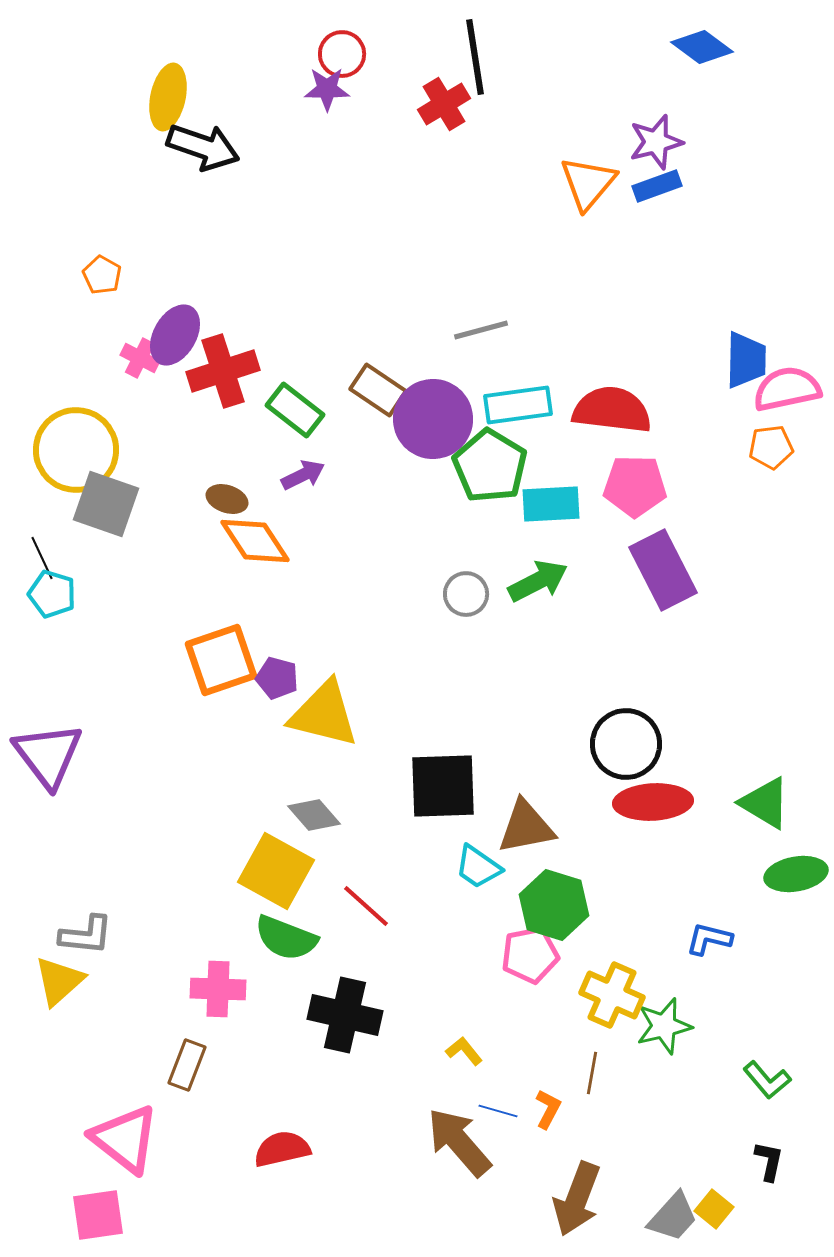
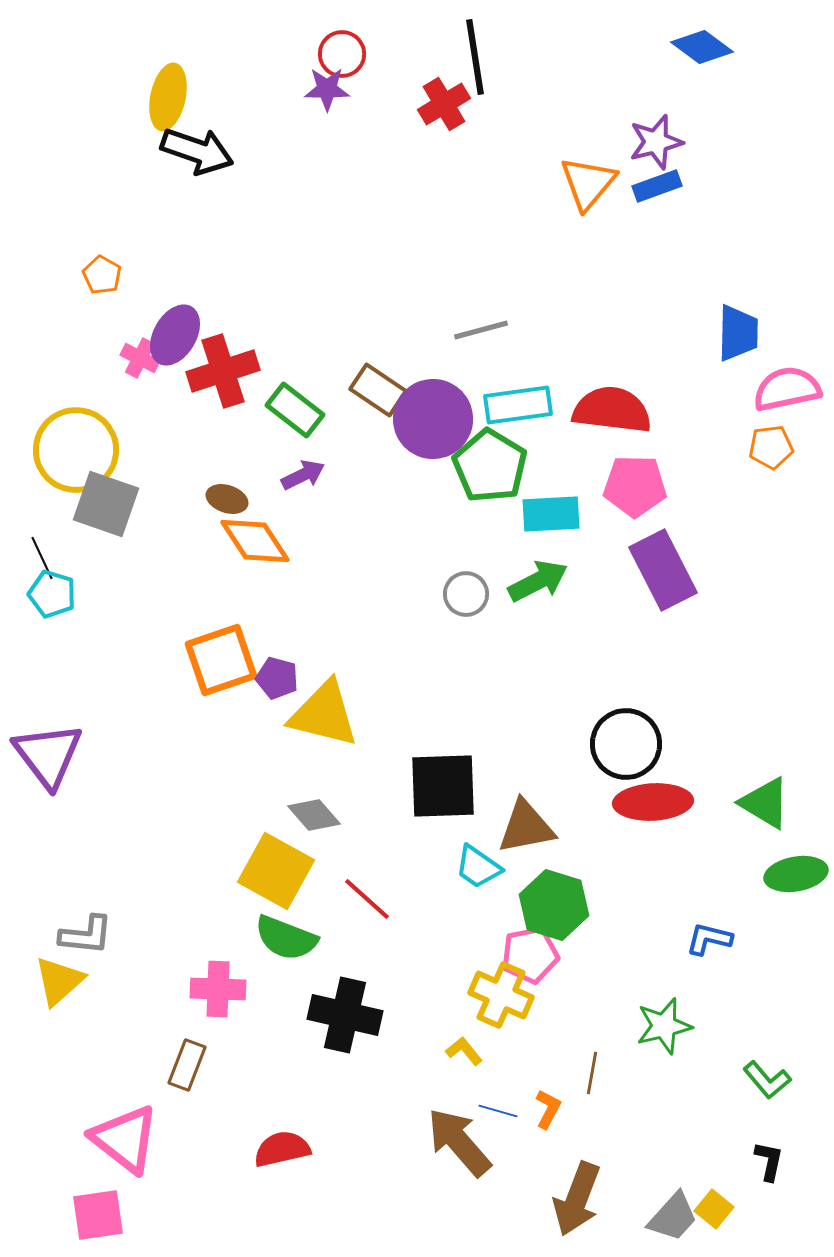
black arrow at (203, 147): moved 6 px left, 4 px down
blue trapezoid at (746, 360): moved 8 px left, 27 px up
cyan rectangle at (551, 504): moved 10 px down
red line at (366, 906): moved 1 px right, 7 px up
yellow cross at (612, 995): moved 111 px left
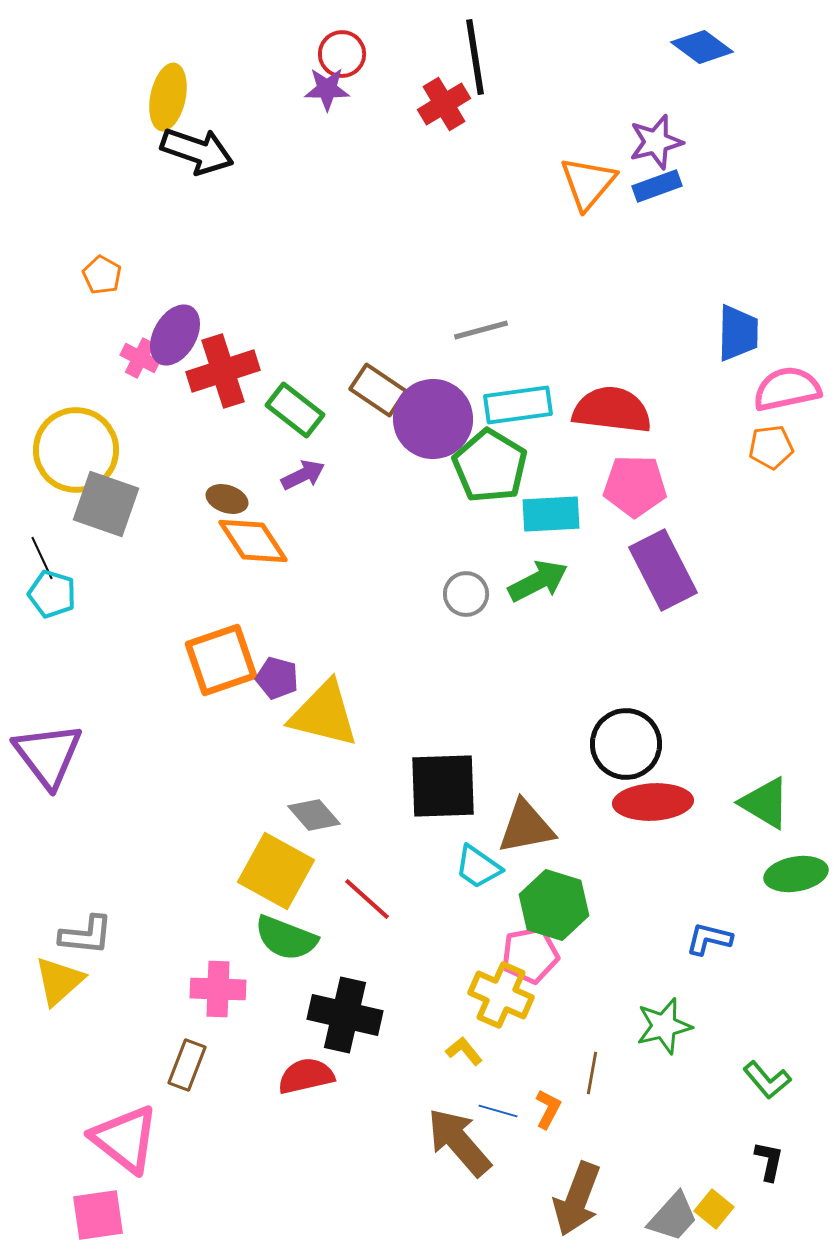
orange diamond at (255, 541): moved 2 px left
red semicircle at (282, 1149): moved 24 px right, 73 px up
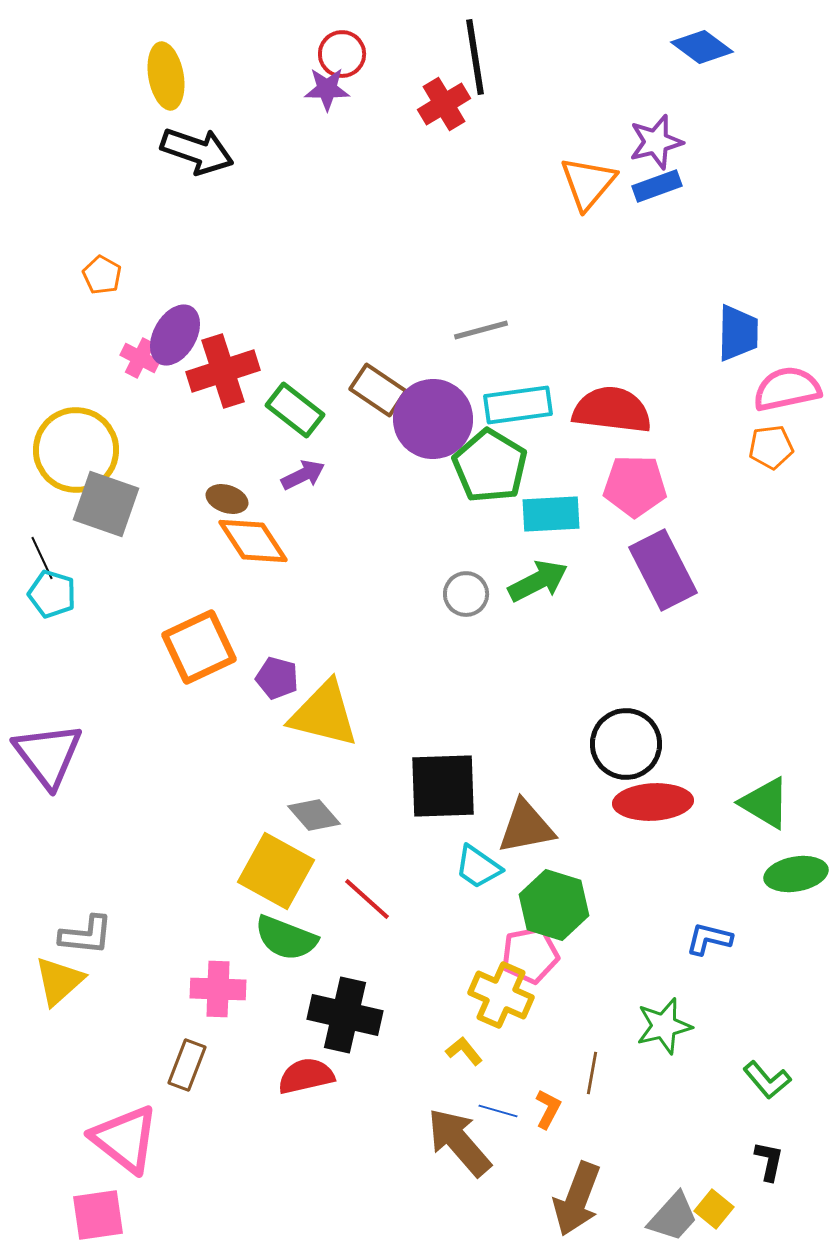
yellow ellipse at (168, 97): moved 2 px left, 21 px up; rotated 22 degrees counterclockwise
orange square at (221, 660): moved 22 px left, 13 px up; rotated 6 degrees counterclockwise
